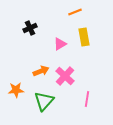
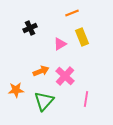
orange line: moved 3 px left, 1 px down
yellow rectangle: moved 2 px left; rotated 12 degrees counterclockwise
pink line: moved 1 px left
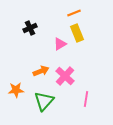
orange line: moved 2 px right
yellow rectangle: moved 5 px left, 4 px up
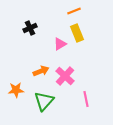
orange line: moved 2 px up
pink line: rotated 21 degrees counterclockwise
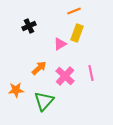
black cross: moved 1 px left, 2 px up
yellow rectangle: rotated 42 degrees clockwise
orange arrow: moved 2 px left, 3 px up; rotated 21 degrees counterclockwise
pink line: moved 5 px right, 26 px up
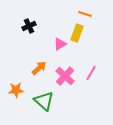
orange line: moved 11 px right, 3 px down; rotated 40 degrees clockwise
pink line: rotated 42 degrees clockwise
green triangle: rotated 30 degrees counterclockwise
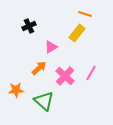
yellow rectangle: rotated 18 degrees clockwise
pink triangle: moved 9 px left, 3 px down
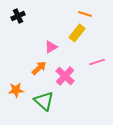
black cross: moved 11 px left, 10 px up
pink line: moved 6 px right, 11 px up; rotated 42 degrees clockwise
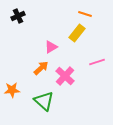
orange arrow: moved 2 px right
orange star: moved 4 px left
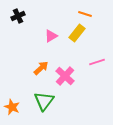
pink triangle: moved 11 px up
orange star: moved 17 px down; rotated 28 degrees clockwise
green triangle: rotated 25 degrees clockwise
